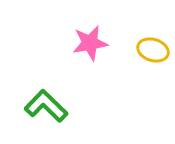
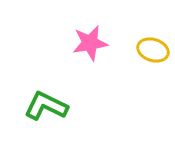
green L-shape: rotated 18 degrees counterclockwise
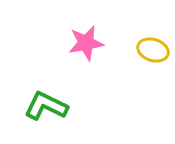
pink star: moved 4 px left
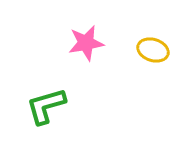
green L-shape: rotated 42 degrees counterclockwise
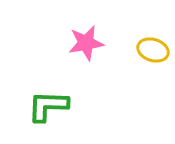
green L-shape: moved 2 px right; rotated 18 degrees clockwise
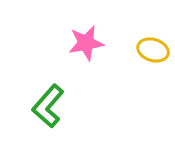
green L-shape: rotated 51 degrees counterclockwise
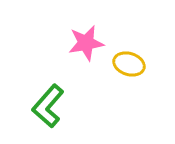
yellow ellipse: moved 24 px left, 14 px down
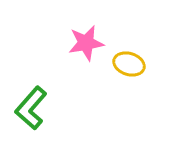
green L-shape: moved 17 px left, 2 px down
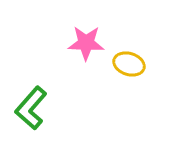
pink star: rotated 12 degrees clockwise
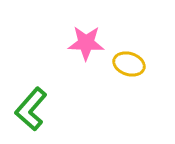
green L-shape: moved 1 px down
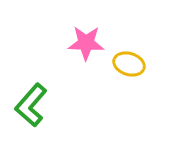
green L-shape: moved 4 px up
